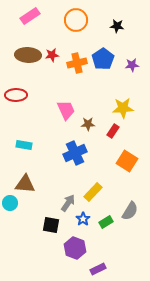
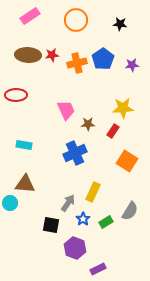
black star: moved 3 px right, 2 px up
yellow rectangle: rotated 18 degrees counterclockwise
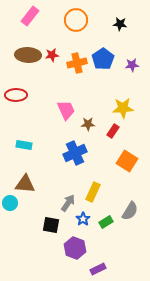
pink rectangle: rotated 18 degrees counterclockwise
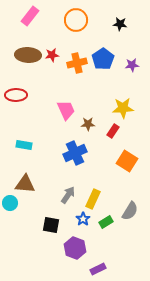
yellow rectangle: moved 7 px down
gray arrow: moved 8 px up
